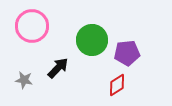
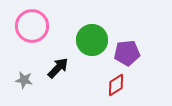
red diamond: moved 1 px left
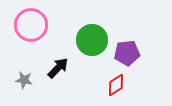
pink circle: moved 1 px left, 1 px up
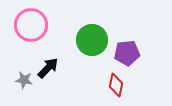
black arrow: moved 10 px left
red diamond: rotated 45 degrees counterclockwise
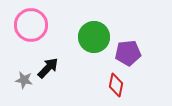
green circle: moved 2 px right, 3 px up
purple pentagon: moved 1 px right
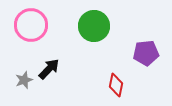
green circle: moved 11 px up
purple pentagon: moved 18 px right
black arrow: moved 1 px right, 1 px down
gray star: rotated 30 degrees counterclockwise
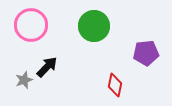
black arrow: moved 2 px left, 2 px up
red diamond: moved 1 px left
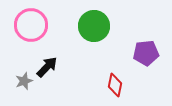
gray star: moved 1 px down
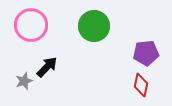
red diamond: moved 26 px right
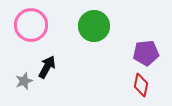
black arrow: rotated 15 degrees counterclockwise
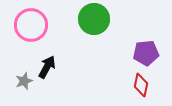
green circle: moved 7 px up
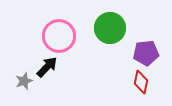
green circle: moved 16 px right, 9 px down
pink circle: moved 28 px right, 11 px down
black arrow: rotated 15 degrees clockwise
red diamond: moved 3 px up
